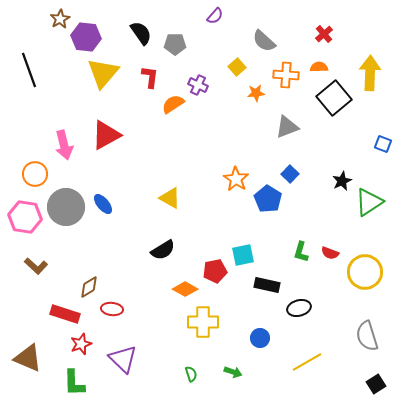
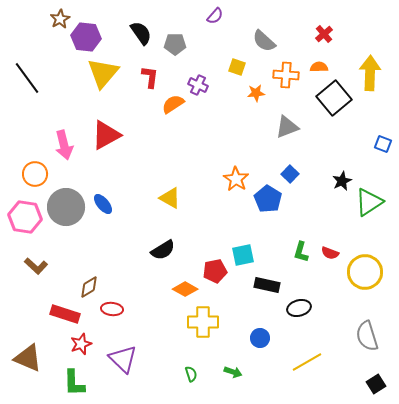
yellow square at (237, 67): rotated 30 degrees counterclockwise
black line at (29, 70): moved 2 px left, 8 px down; rotated 16 degrees counterclockwise
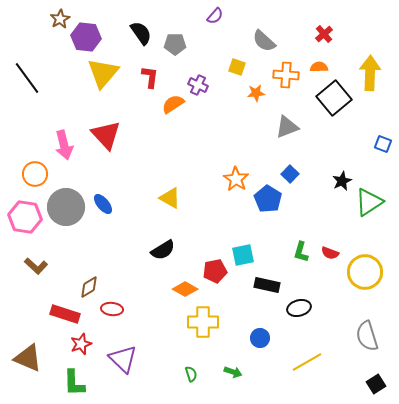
red triangle at (106, 135): rotated 44 degrees counterclockwise
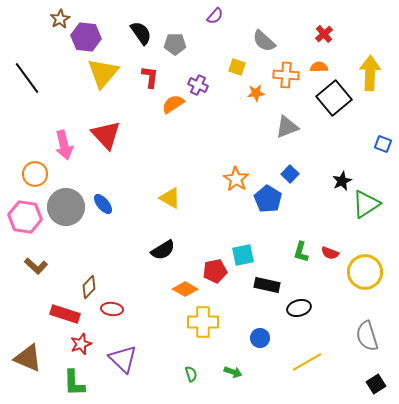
green triangle at (369, 202): moved 3 px left, 2 px down
brown diamond at (89, 287): rotated 15 degrees counterclockwise
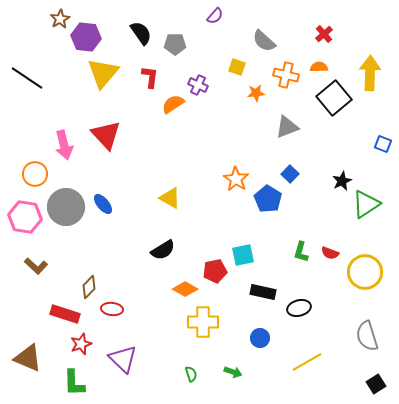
orange cross at (286, 75): rotated 10 degrees clockwise
black line at (27, 78): rotated 20 degrees counterclockwise
black rectangle at (267, 285): moved 4 px left, 7 px down
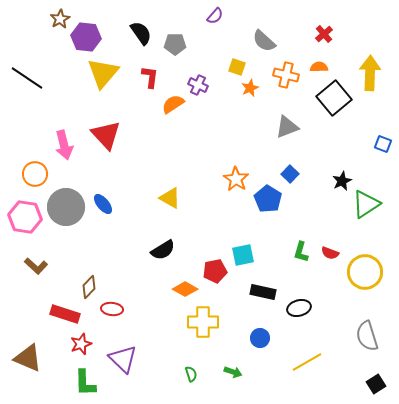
orange star at (256, 93): moved 6 px left, 5 px up; rotated 18 degrees counterclockwise
green L-shape at (74, 383): moved 11 px right
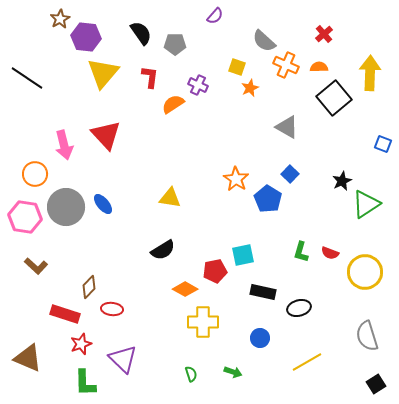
orange cross at (286, 75): moved 10 px up; rotated 10 degrees clockwise
gray triangle at (287, 127): rotated 50 degrees clockwise
yellow triangle at (170, 198): rotated 20 degrees counterclockwise
